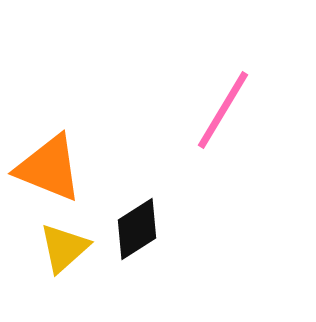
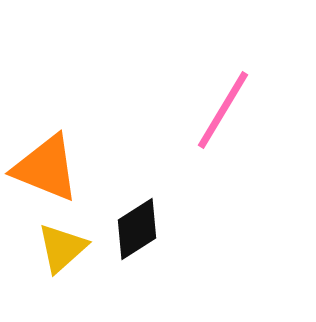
orange triangle: moved 3 px left
yellow triangle: moved 2 px left
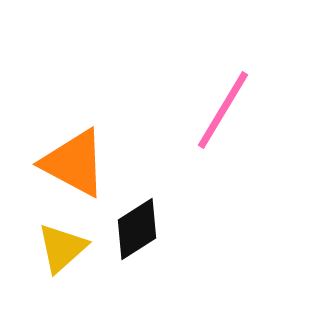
orange triangle: moved 28 px right, 5 px up; rotated 6 degrees clockwise
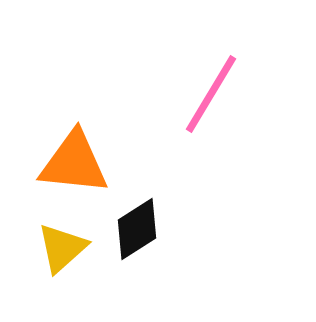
pink line: moved 12 px left, 16 px up
orange triangle: rotated 22 degrees counterclockwise
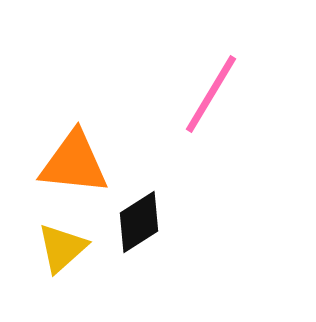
black diamond: moved 2 px right, 7 px up
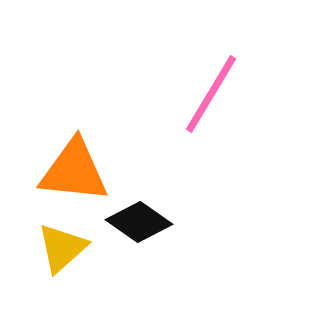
orange triangle: moved 8 px down
black diamond: rotated 68 degrees clockwise
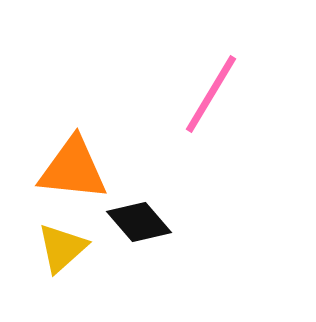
orange triangle: moved 1 px left, 2 px up
black diamond: rotated 14 degrees clockwise
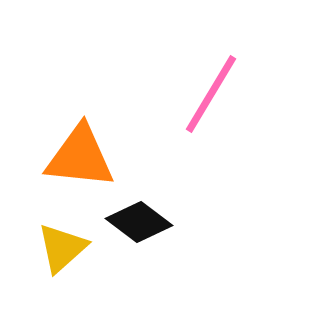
orange triangle: moved 7 px right, 12 px up
black diamond: rotated 12 degrees counterclockwise
